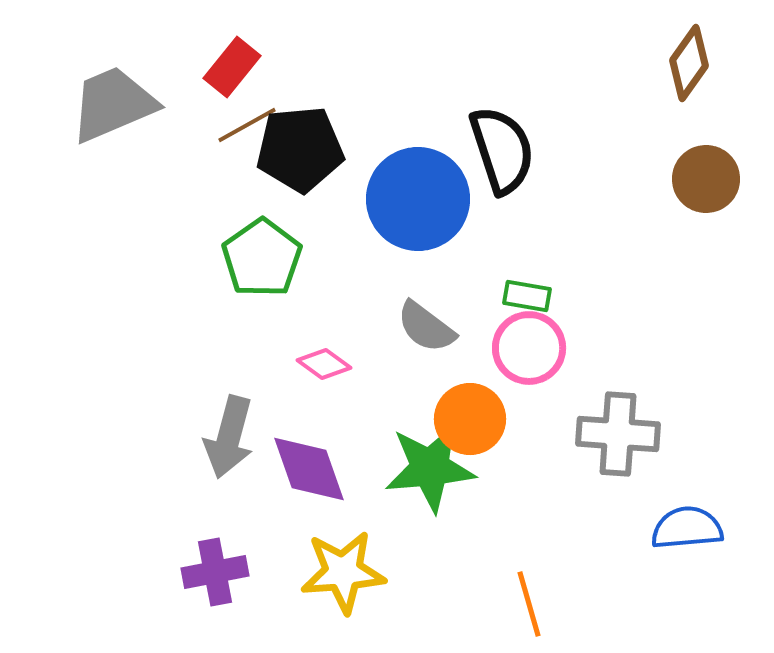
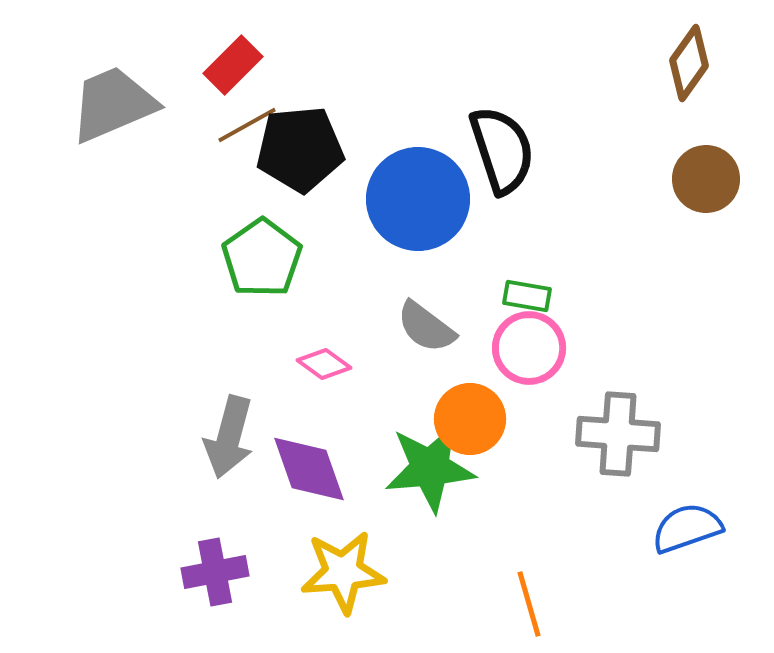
red rectangle: moved 1 px right, 2 px up; rotated 6 degrees clockwise
blue semicircle: rotated 14 degrees counterclockwise
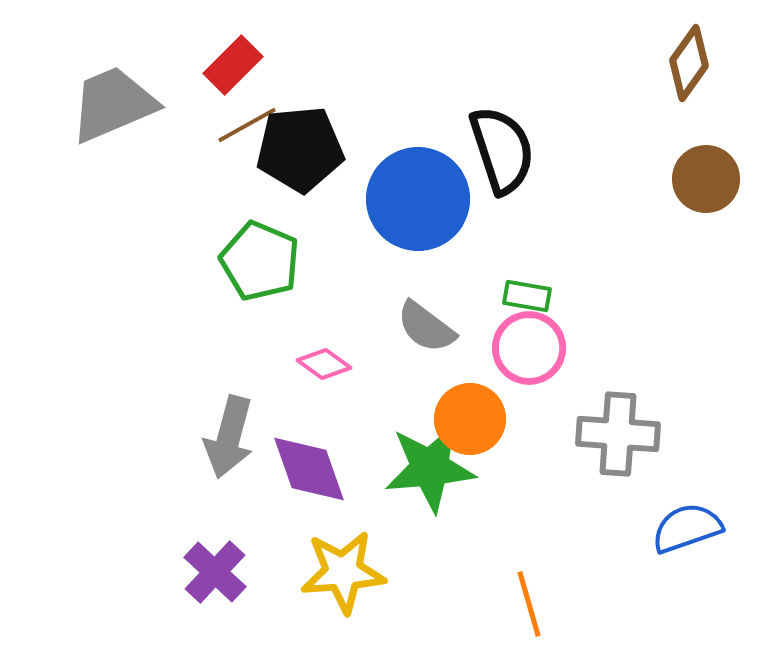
green pentagon: moved 2 px left, 3 px down; rotated 14 degrees counterclockwise
purple cross: rotated 36 degrees counterclockwise
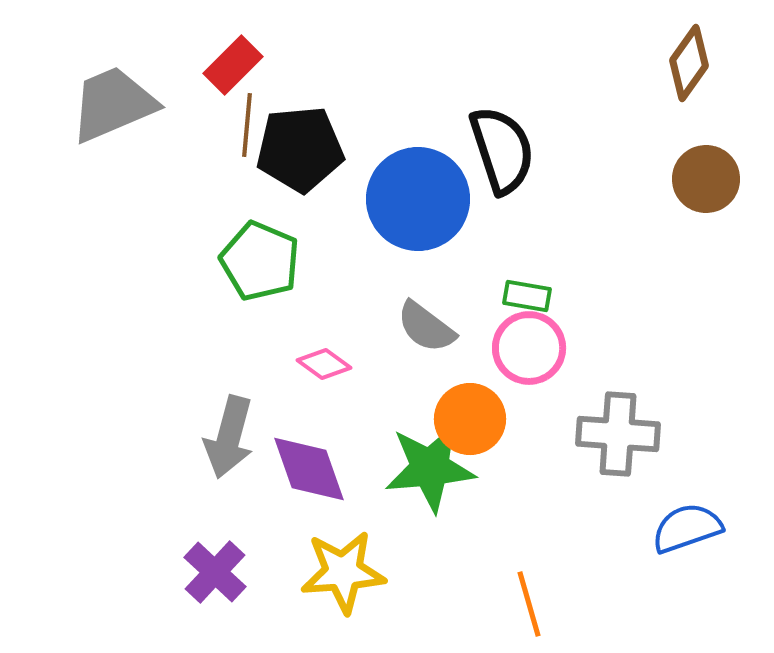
brown line: rotated 56 degrees counterclockwise
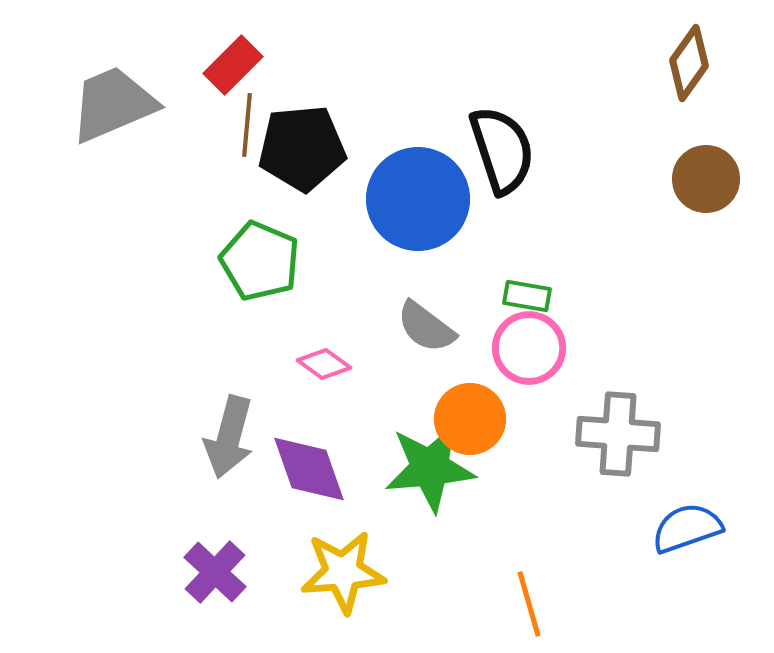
black pentagon: moved 2 px right, 1 px up
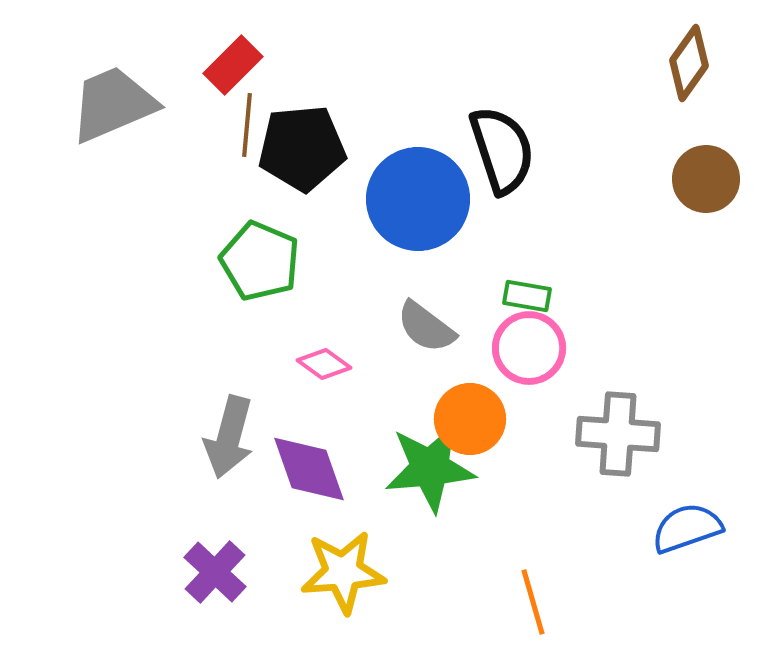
orange line: moved 4 px right, 2 px up
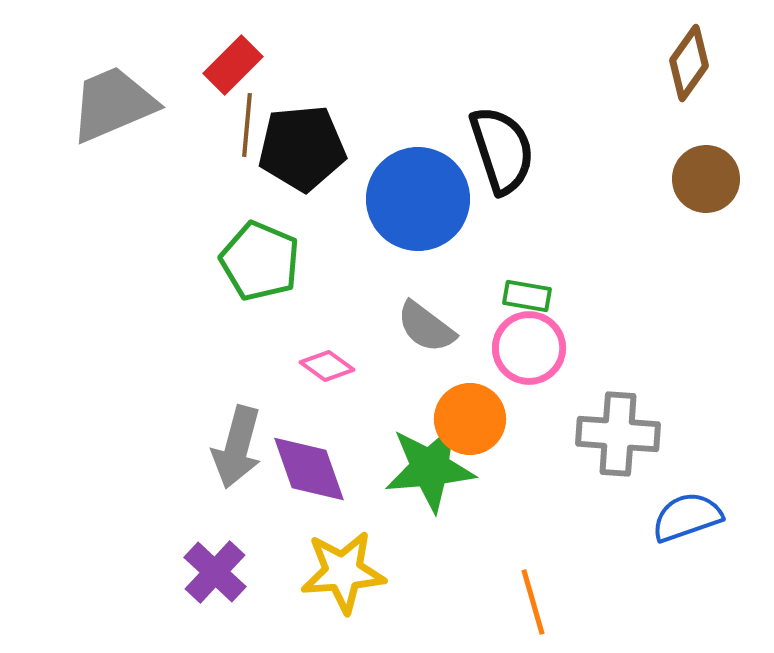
pink diamond: moved 3 px right, 2 px down
gray arrow: moved 8 px right, 10 px down
blue semicircle: moved 11 px up
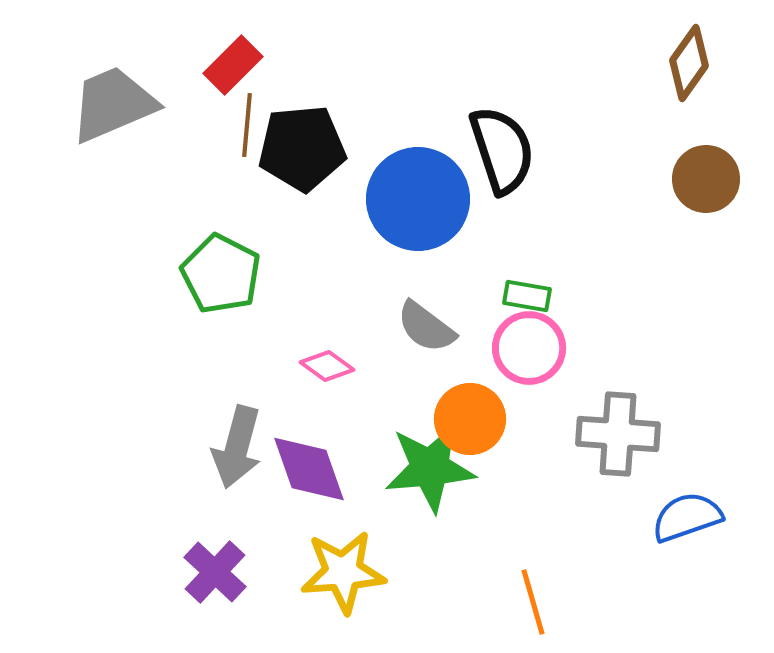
green pentagon: moved 39 px left, 13 px down; rotated 4 degrees clockwise
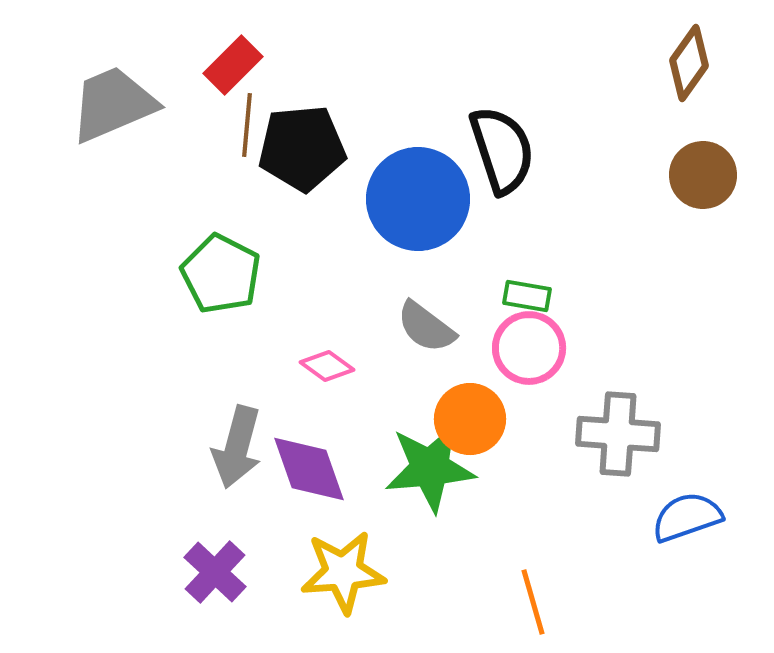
brown circle: moved 3 px left, 4 px up
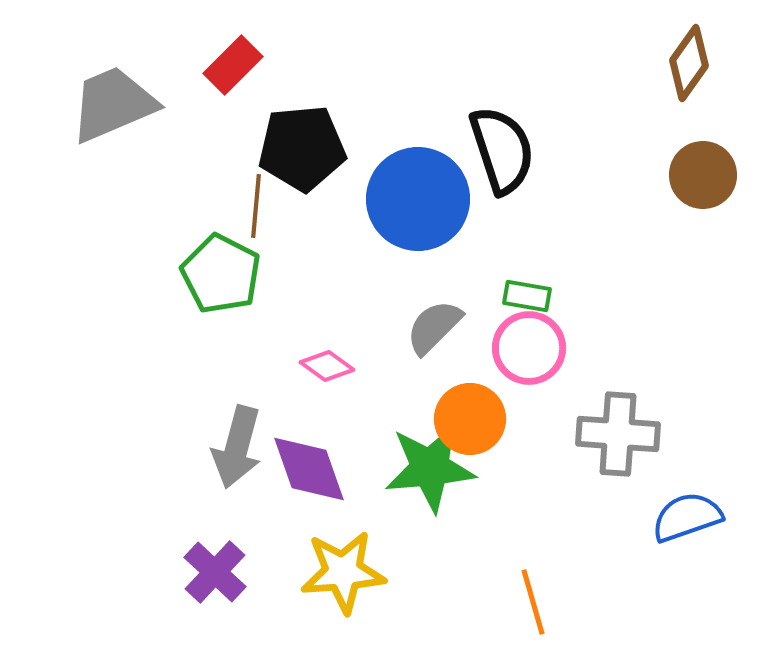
brown line: moved 9 px right, 81 px down
gray semicircle: moved 8 px right; rotated 98 degrees clockwise
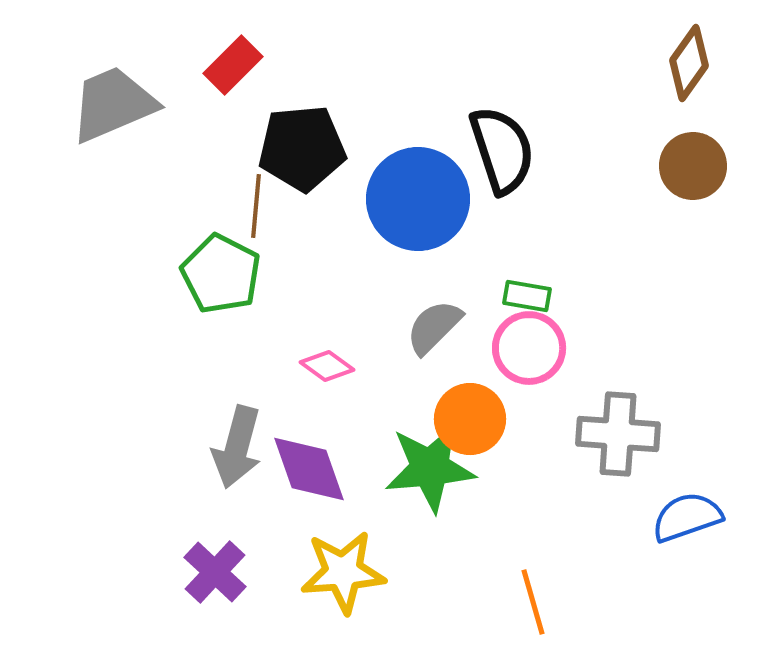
brown circle: moved 10 px left, 9 px up
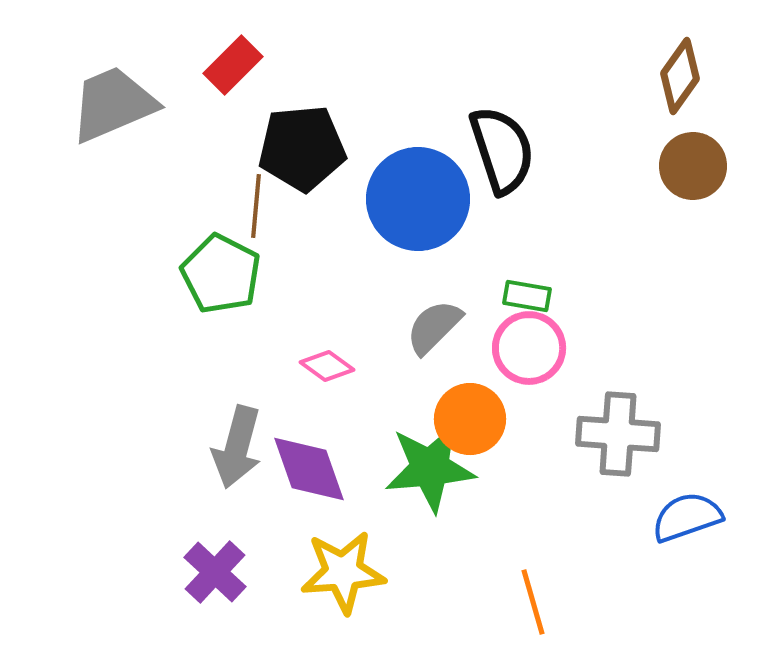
brown diamond: moved 9 px left, 13 px down
